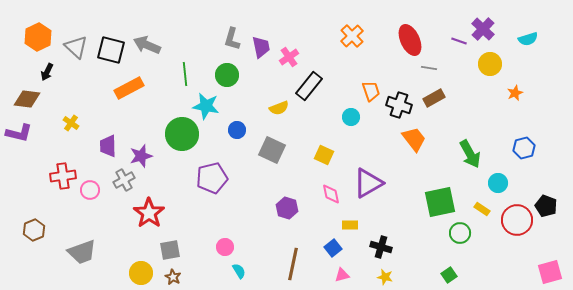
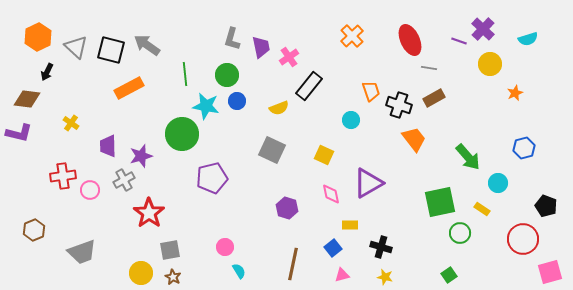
gray arrow at (147, 45): rotated 12 degrees clockwise
cyan circle at (351, 117): moved 3 px down
blue circle at (237, 130): moved 29 px up
green arrow at (470, 154): moved 2 px left, 3 px down; rotated 12 degrees counterclockwise
red circle at (517, 220): moved 6 px right, 19 px down
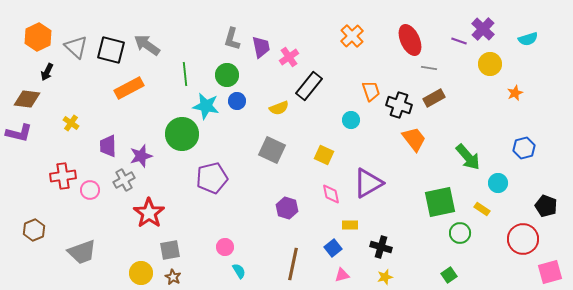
yellow star at (385, 277): rotated 28 degrees counterclockwise
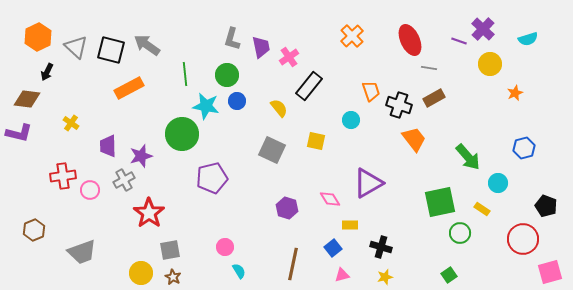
yellow semicircle at (279, 108): rotated 108 degrees counterclockwise
yellow square at (324, 155): moved 8 px left, 14 px up; rotated 12 degrees counterclockwise
pink diamond at (331, 194): moved 1 px left, 5 px down; rotated 20 degrees counterclockwise
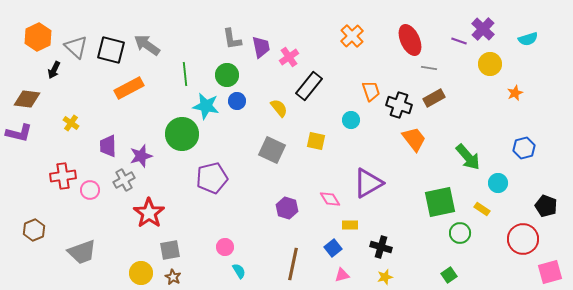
gray L-shape at (232, 39): rotated 25 degrees counterclockwise
black arrow at (47, 72): moved 7 px right, 2 px up
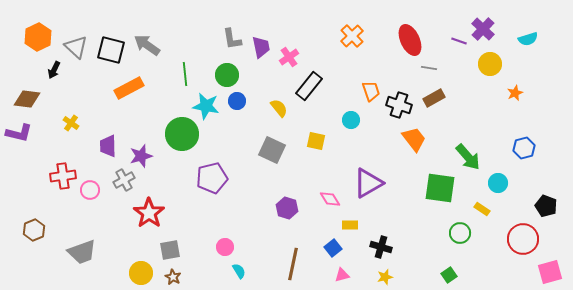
green square at (440, 202): moved 14 px up; rotated 20 degrees clockwise
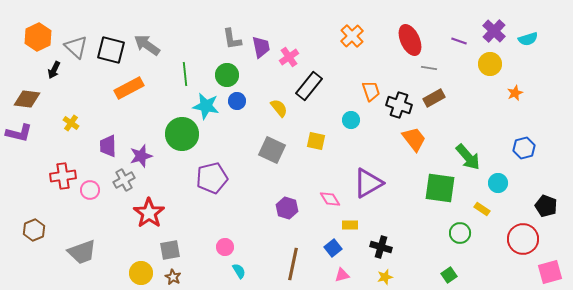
purple cross at (483, 29): moved 11 px right, 2 px down
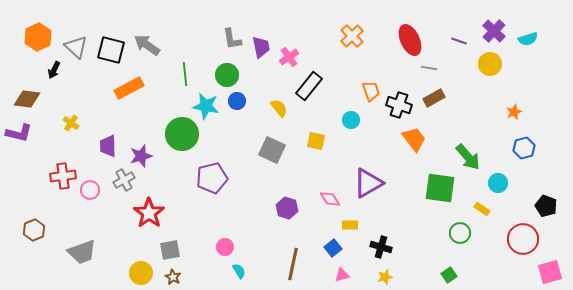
orange star at (515, 93): moved 1 px left, 19 px down
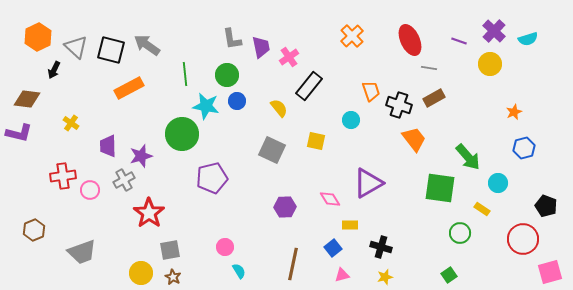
purple hexagon at (287, 208): moved 2 px left, 1 px up; rotated 20 degrees counterclockwise
